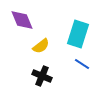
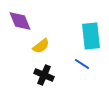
purple diamond: moved 2 px left, 1 px down
cyan rectangle: moved 13 px right, 2 px down; rotated 24 degrees counterclockwise
black cross: moved 2 px right, 1 px up
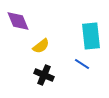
purple diamond: moved 2 px left
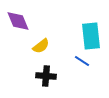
blue line: moved 3 px up
black cross: moved 2 px right, 1 px down; rotated 18 degrees counterclockwise
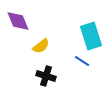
cyan rectangle: rotated 12 degrees counterclockwise
black cross: rotated 12 degrees clockwise
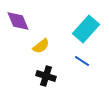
cyan rectangle: moved 5 px left, 7 px up; rotated 60 degrees clockwise
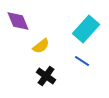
black cross: rotated 18 degrees clockwise
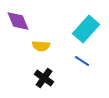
yellow semicircle: rotated 42 degrees clockwise
black cross: moved 2 px left, 2 px down
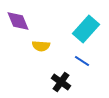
black cross: moved 17 px right, 4 px down
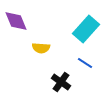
purple diamond: moved 2 px left
yellow semicircle: moved 2 px down
blue line: moved 3 px right, 2 px down
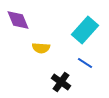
purple diamond: moved 2 px right, 1 px up
cyan rectangle: moved 1 px left, 1 px down
